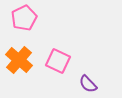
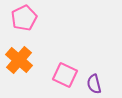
pink square: moved 7 px right, 14 px down
purple semicircle: moved 6 px right; rotated 30 degrees clockwise
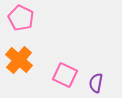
pink pentagon: moved 3 px left; rotated 20 degrees counterclockwise
purple semicircle: moved 2 px right, 1 px up; rotated 24 degrees clockwise
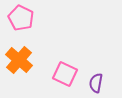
pink square: moved 1 px up
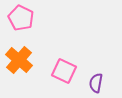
pink square: moved 1 px left, 3 px up
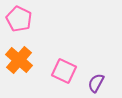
pink pentagon: moved 2 px left, 1 px down
purple semicircle: rotated 18 degrees clockwise
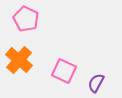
pink pentagon: moved 7 px right
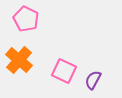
purple semicircle: moved 3 px left, 3 px up
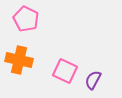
orange cross: rotated 28 degrees counterclockwise
pink square: moved 1 px right
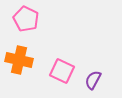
pink square: moved 3 px left
